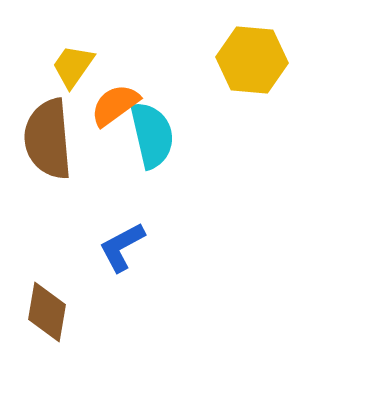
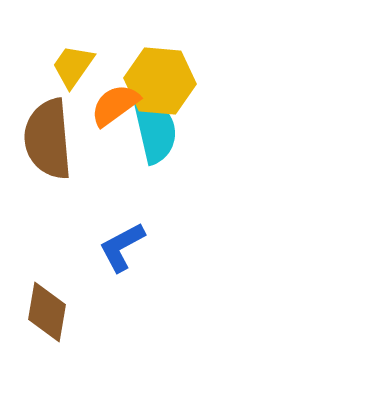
yellow hexagon: moved 92 px left, 21 px down
cyan semicircle: moved 3 px right, 5 px up
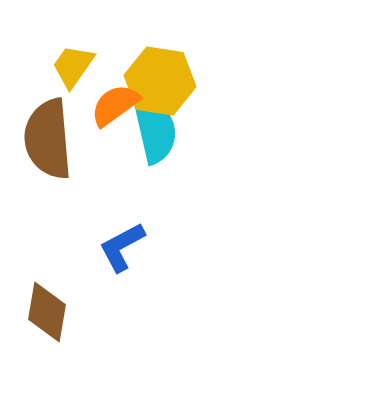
yellow hexagon: rotated 4 degrees clockwise
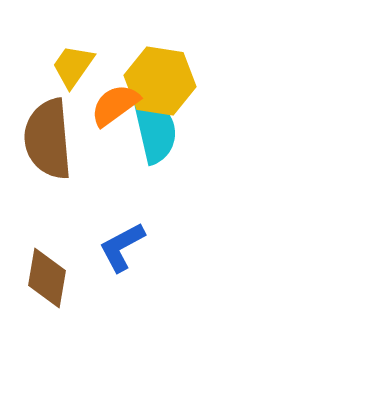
brown diamond: moved 34 px up
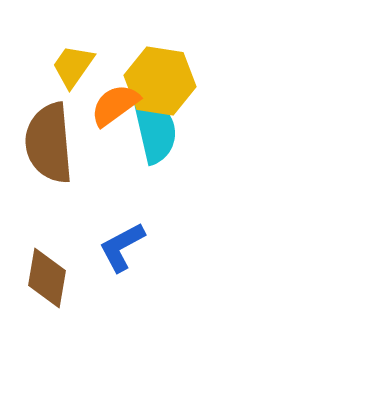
brown semicircle: moved 1 px right, 4 px down
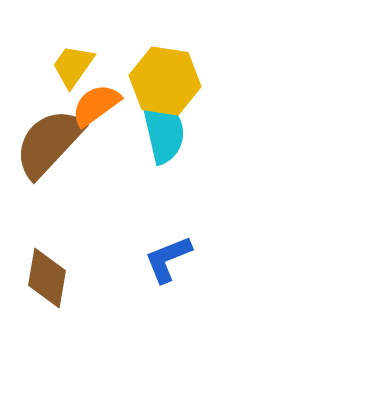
yellow hexagon: moved 5 px right
orange semicircle: moved 19 px left
cyan semicircle: moved 8 px right
brown semicircle: rotated 48 degrees clockwise
blue L-shape: moved 46 px right, 12 px down; rotated 6 degrees clockwise
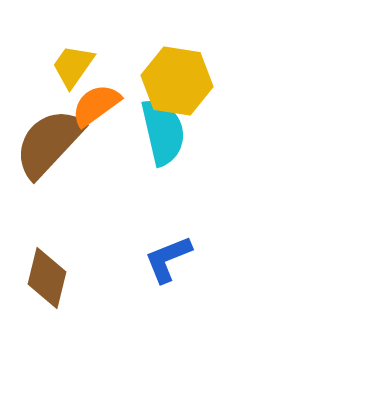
yellow hexagon: moved 12 px right
cyan semicircle: moved 2 px down
brown diamond: rotated 4 degrees clockwise
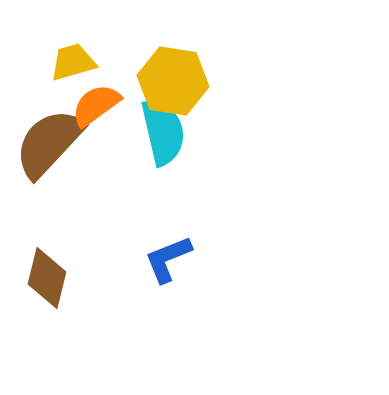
yellow trapezoid: moved 4 px up; rotated 39 degrees clockwise
yellow hexagon: moved 4 px left
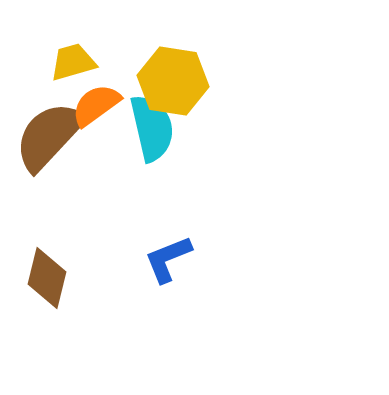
cyan semicircle: moved 11 px left, 4 px up
brown semicircle: moved 7 px up
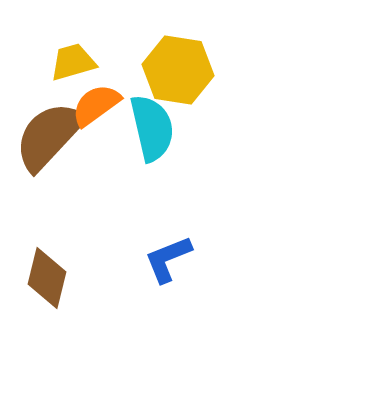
yellow hexagon: moved 5 px right, 11 px up
